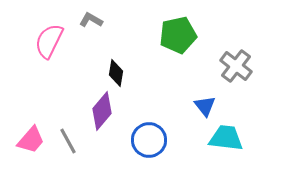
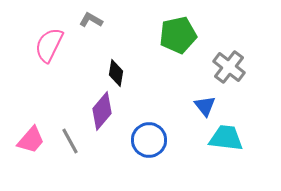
pink semicircle: moved 4 px down
gray cross: moved 7 px left, 1 px down
gray line: moved 2 px right
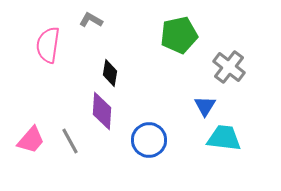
green pentagon: moved 1 px right
pink semicircle: moved 1 px left; rotated 18 degrees counterclockwise
black diamond: moved 6 px left
blue triangle: rotated 10 degrees clockwise
purple diamond: rotated 36 degrees counterclockwise
cyan trapezoid: moved 2 px left
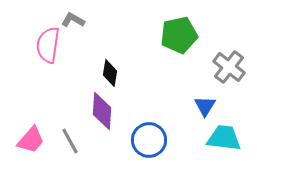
gray L-shape: moved 18 px left
